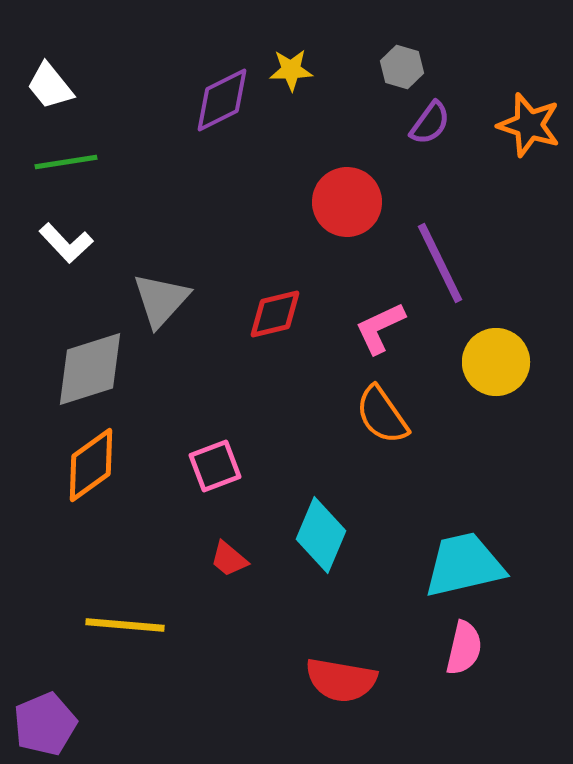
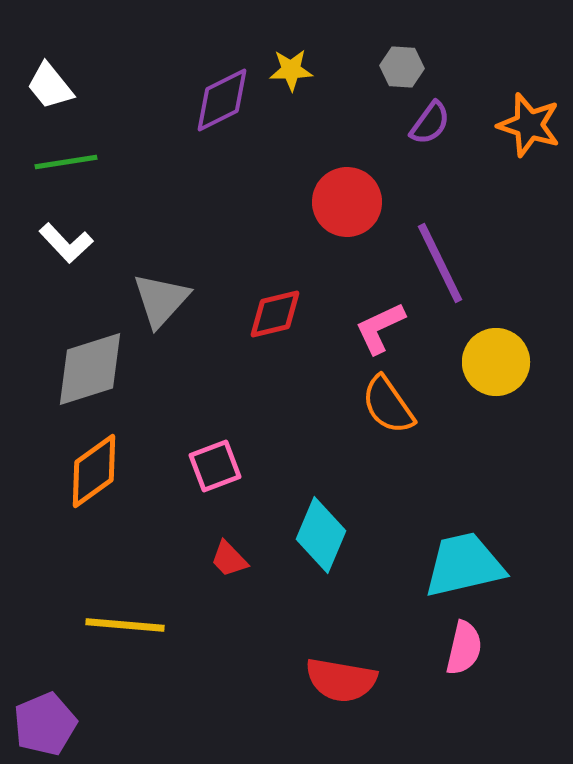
gray hexagon: rotated 12 degrees counterclockwise
orange semicircle: moved 6 px right, 10 px up
orange diamond: moved 3 px right, 6 px down
red trapezoid: rotated 6 degrees clockwise
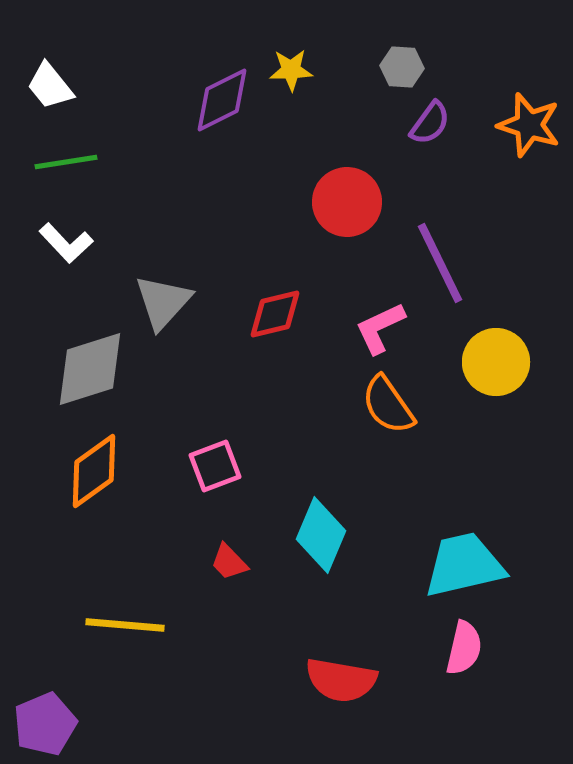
gray triangle: moved 2 px right, 2 px down
red trapezoid: moved 3 px down
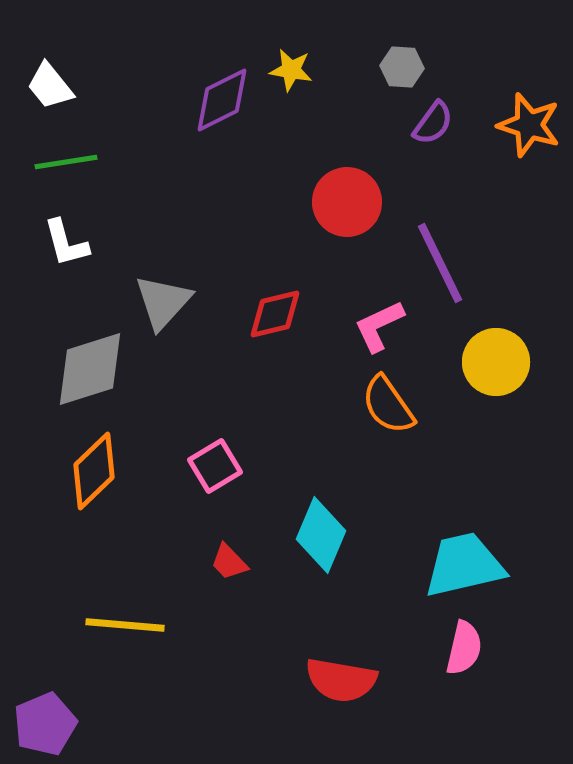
yellow star: rotated 12 degrees clockwise
purple semicircle: moved 3 px right
white L-shape: rotated 28 degrees clockwise
pink L-shape: moved 1 px left, 2 px up
pink square: rotated 10 degrees counterclockwise
orange diamond: rotated 8 degrees counterclockwise
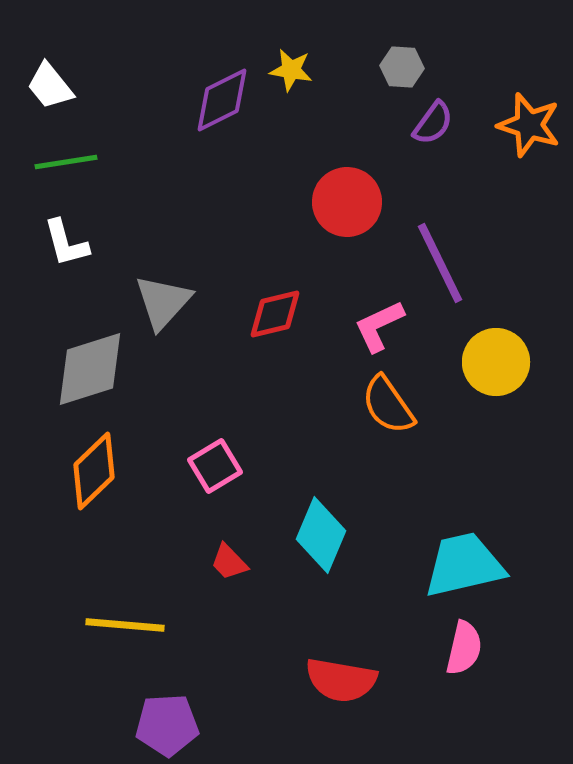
purple pentagon: moved 122 px right, 1 px down; rotated 20 degrees clockwise
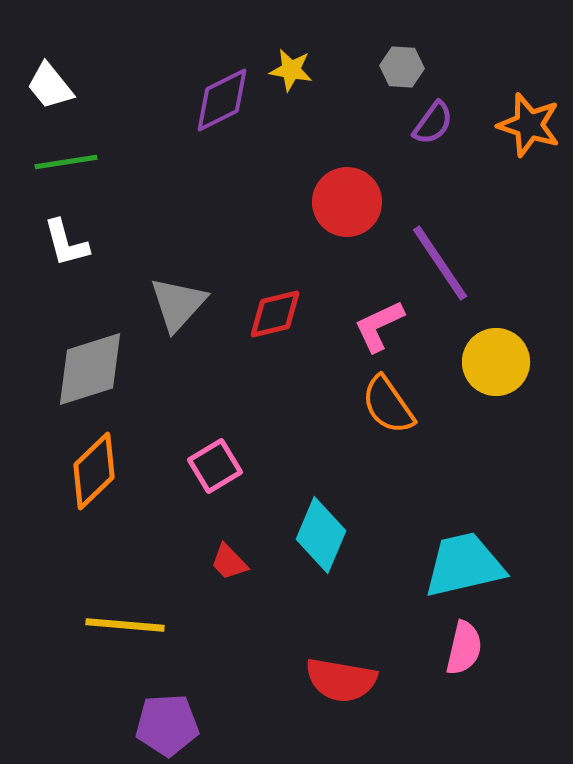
purple line: rotated 8 degrees counterclockwise
gray triangle: moved 15 px right, 2 px down
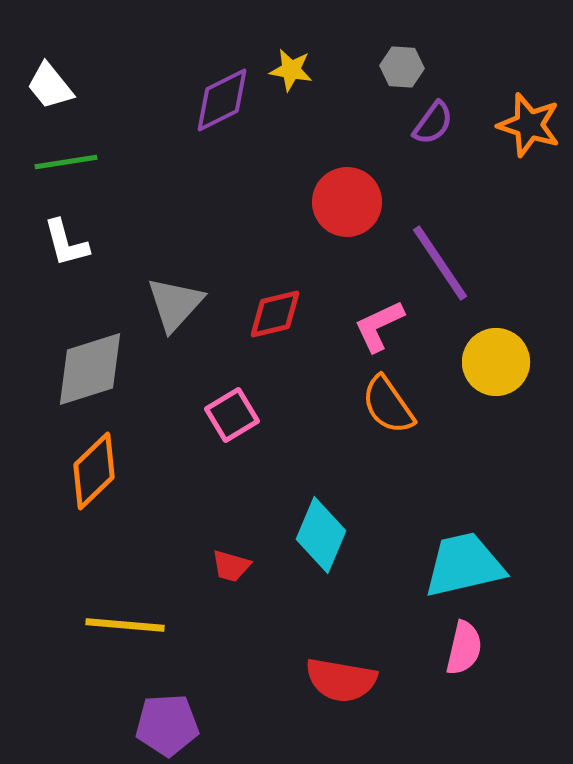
gray triangle: moved 3 px left
pink square: moved 17 px right, 51 px up
red trapezoid: moved 2 px right, 4 px down; rotated 30 degrees counterclockwise
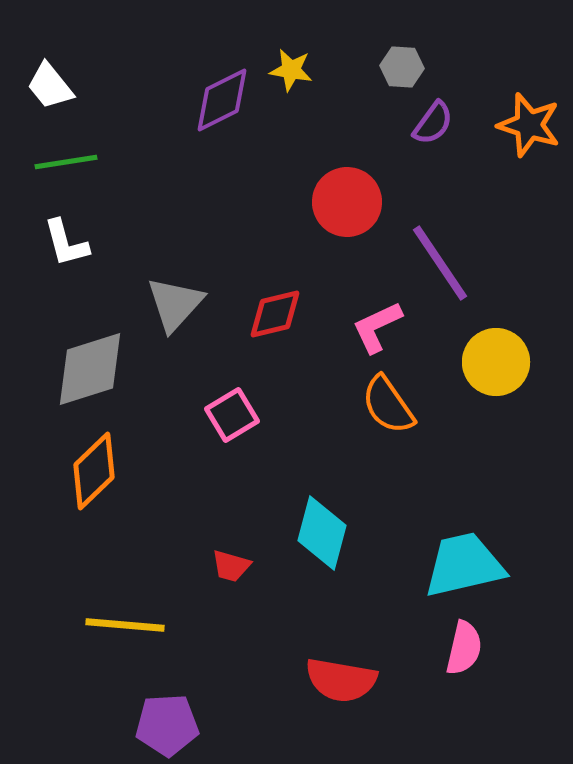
pink L-shape: moved 2 px left, 1 px down
cyan diamond: moved 1 px right, 2 px up; rotated 8 degrees counterclockwise
